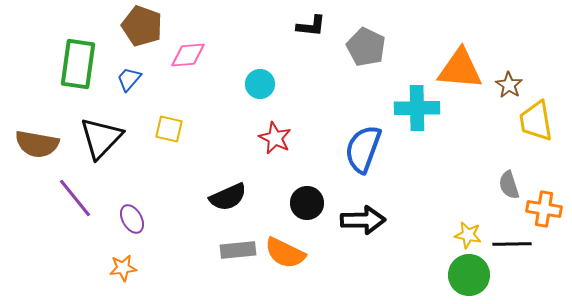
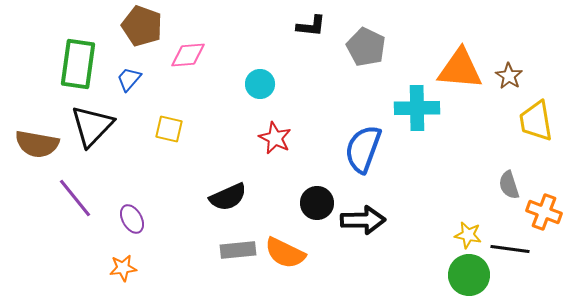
brown star: moved 9 px up
black triangle: moved 9 px left, 12 px up
black circle: moved 10 px right
orange cross: moved 3 px down; rotated 12 degrees clockwise
black line: moved 2 px left, 5 px down; rotated 9 degrees clockwise
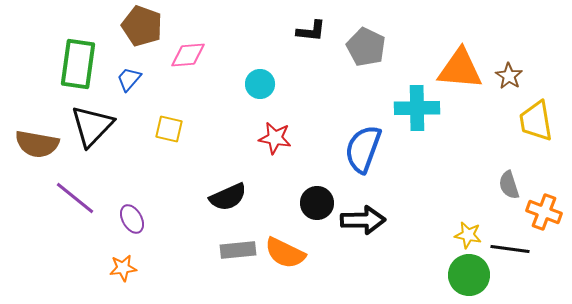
black L-shape: moved 5 px down
red star: rotated 16 degrees counterclockwise
purple line: rotated 12 degrees counterclockwise
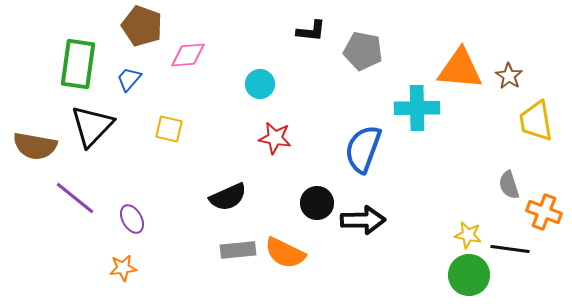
gray pentagon: moved 3 px left, 4 px down; rotated 15 degrees counterclockwise
brown semicircle: moved 2 px left, 2 px down
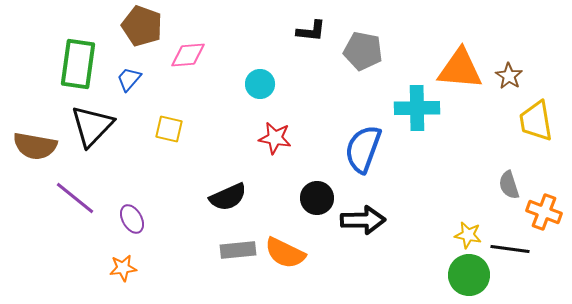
black circle: moved 5 px up
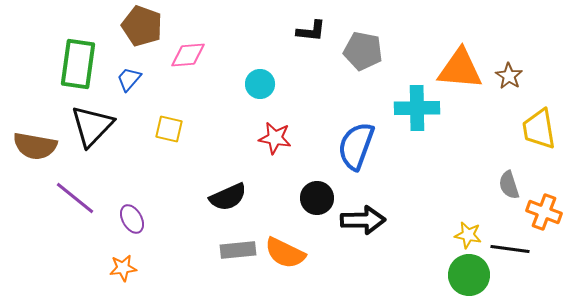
yellow trapezoid: moved 3 px right, 8 px down
blue semicircle: moved 7 px left, 3 px up
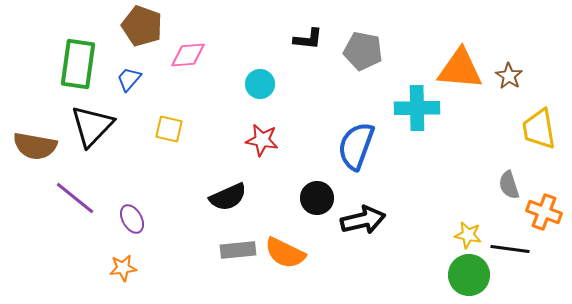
black L-shape: moved 3 px left, 8 px down
red star: moved 13 px left, 2 px down
black arrow: rotated 12 degrees counterclockwise
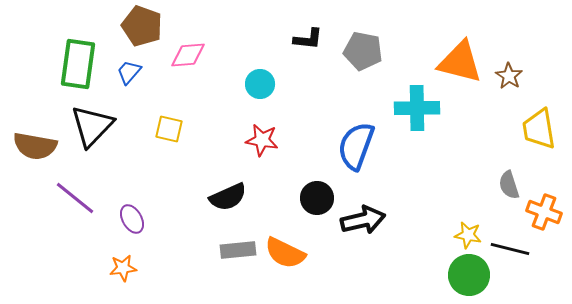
orange triangle: moved 7 px up; rotated 9 degrees clockwise
blue trapezoid: moved 7 px up
black line: rotated 6 degrees clockwise
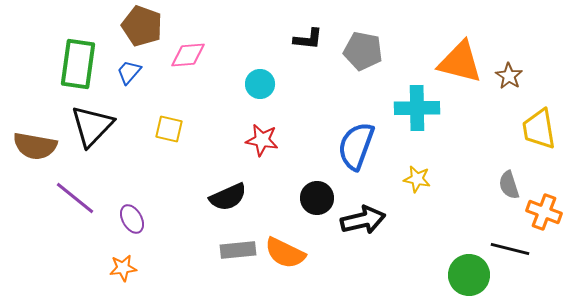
yellow star: moved 51 px left, 56 px up
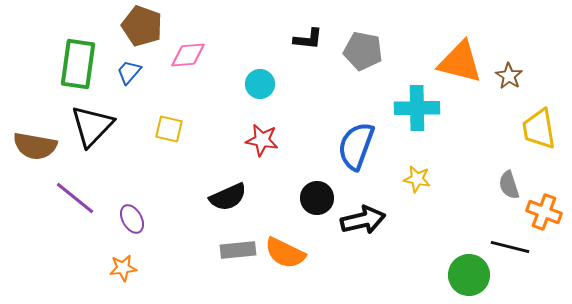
black line: moved 2 px up
